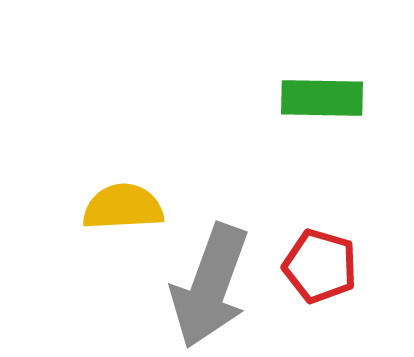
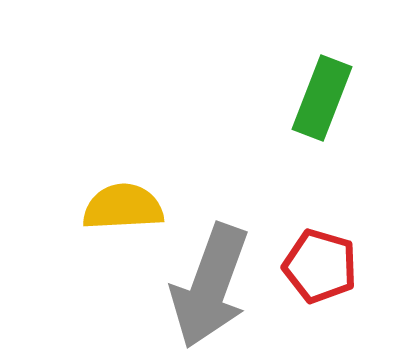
green rectangle: rotated 70 degrees counterclockwise
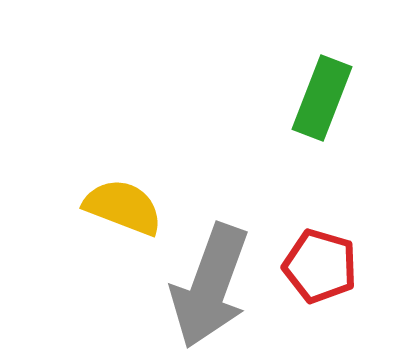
yellow semicircle: rotated 24 degrees clockwise
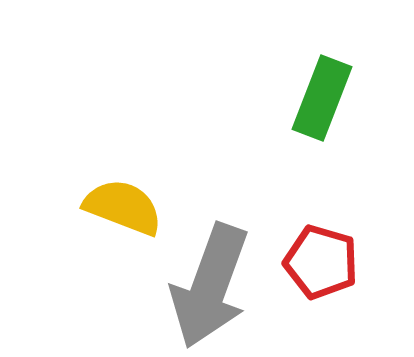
red pentagon: moved 1 px right, 4 px up
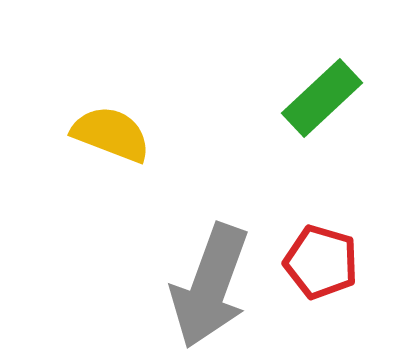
green rectangle: rotated 26 degrees clockwise
yellow semicircle: moved 12 px left, 73 px up
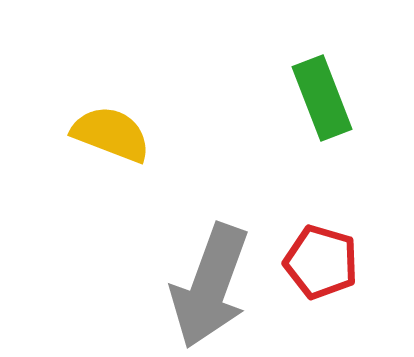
green rectangle: rotated 68 degrees counterclockwise
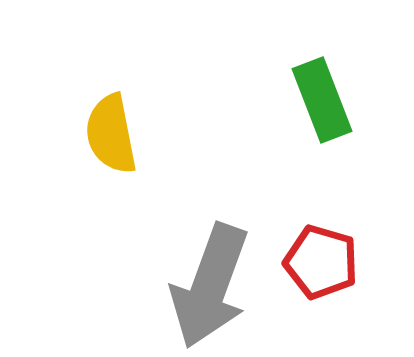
green rectangle: moved 2 px down
yellow semicircle: rotated 122 degrees counterclockwise
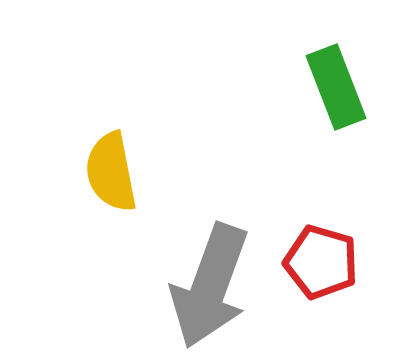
green rectangle: moved 14 px right, 13 px up
yellow semicircle: moved 38 px down
